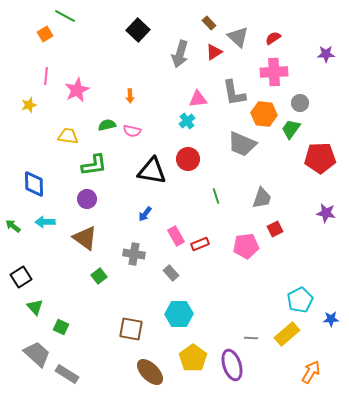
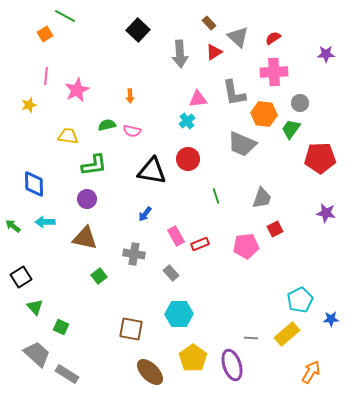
gray arrow at (180, 54): rotated 20 degrees counterclockwise
brown triangle at (85, 238): rotated 24 degrees counterclockwise
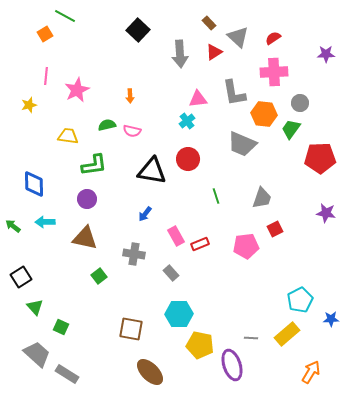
yellow pentagon at (193, 358): moved 7 px right, 13 px up; rotated 24 degrees counterclockwise
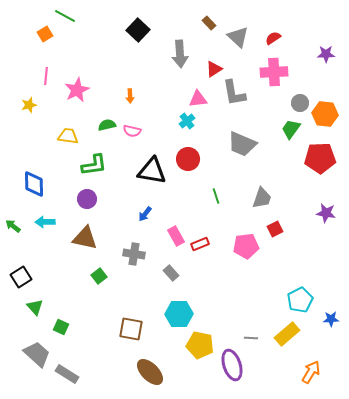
red triangle at (214, 52): moved 17 px down
orange hexagon at (264, 114): moved 61 px right
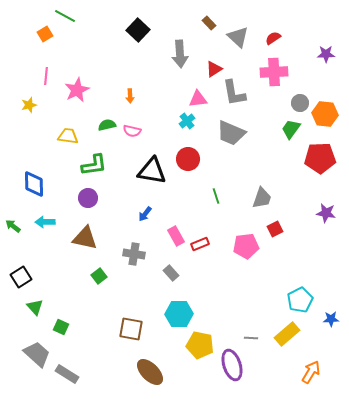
gray trapezoid at (242, 144): moved 11 px left, 11 px up
purple circle at (87, 199): moved 1 px right, 1 px up
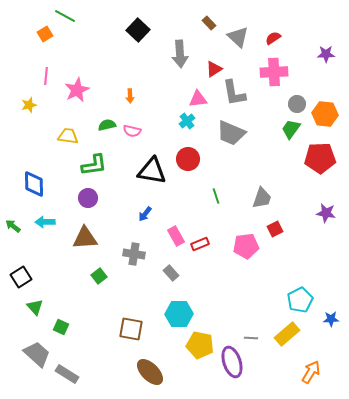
gray circle at (300, 103): moved 3 px left, 1 px down
brown triangle at (85, 238): rotated 16 degrees counterclockwise
purple ellipse at (232, 365): moved 3 px up
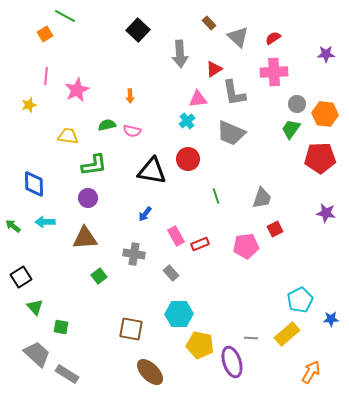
green square at (61, 327): rotated 14 degrees counterclockwise
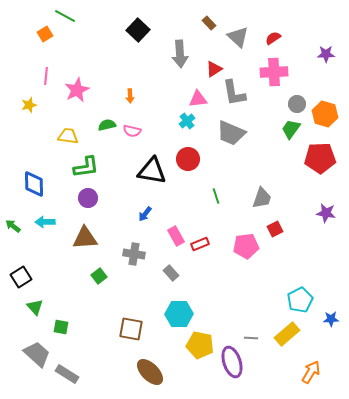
orange hexagon at (325, 114): rotated 10 degrees clockwise
green L-shape at (94, 165): moved 8 px left, 2 px down
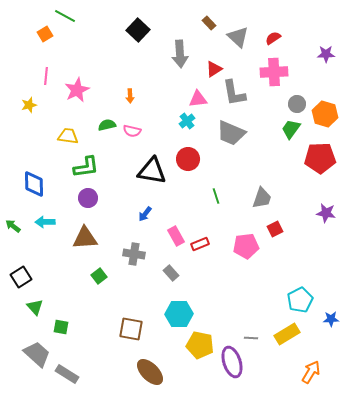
yellow rectangle at (287, 334): rotated 10 degrees clockwise
